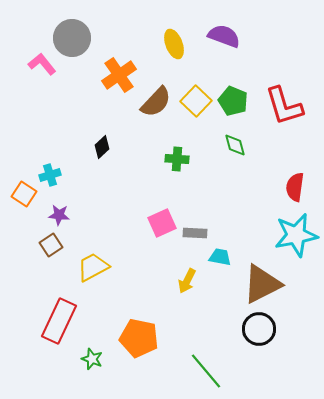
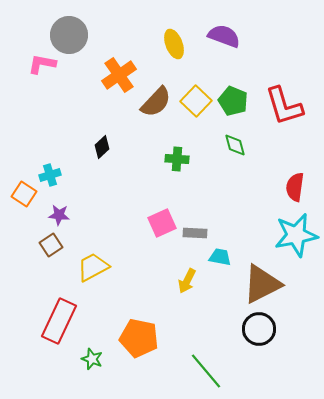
gray circle: moved 3 px left, 3 px up
pink L-shape: rotated 40 degrees counterclockwise
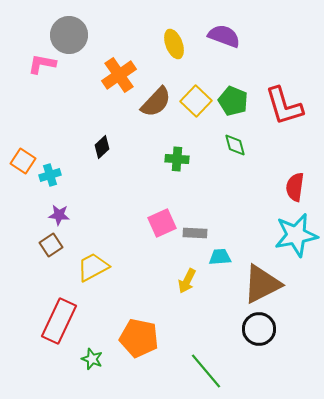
orange square: moved 1 px left, 33 px up
cyan trapezoid: rotated 15 degrees counterclockwise
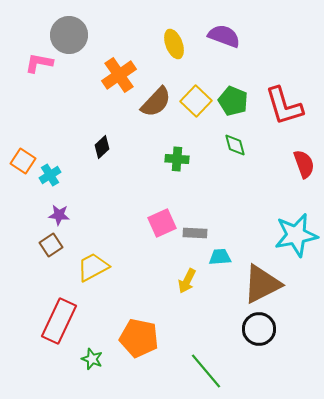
pink L-shape: moved 3 px left, 1 px up
cyan cross: rotated 15 degrees counterclockwise
red semicircle: moved 9 px right, 23 px up; rotated 152 degrees clockwise
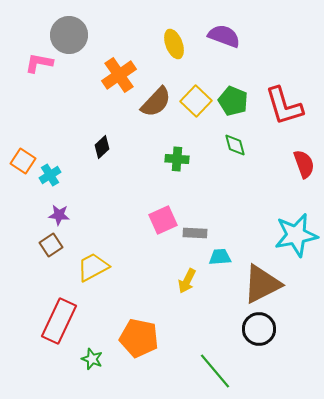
pink square: moved 1 px right, 3 px up
green line: moved 9 px right
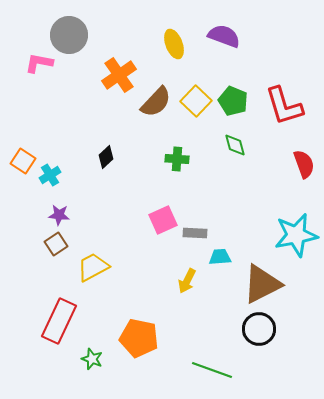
black diamond: moved 4 px right, 10 px down
brown square: moved 5 px right, 1 px up
green line: moved 3 px left, 1 px up; rotated 30 degrees counterclockwise
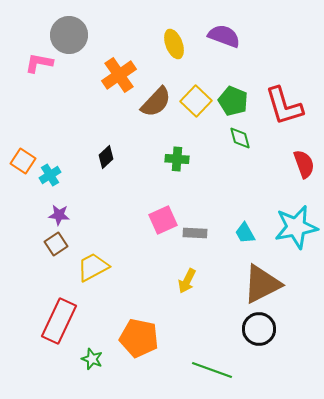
green diamond: moved 5 px right, 7 px up
cyan star: moved 8 px up
cyan trapezoid: moved 25 px right, 24 px up; rotated 115 degrees counterclockwise
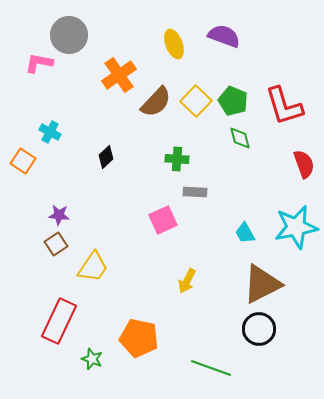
cyan cross: moved 43 px up; rotated 30 degrees counterclockwise
gray rectangle: moved 41 px up
yellow trapezoid: rotated 152 degrees clockwise
green line: moved 1 px left, 2 px up
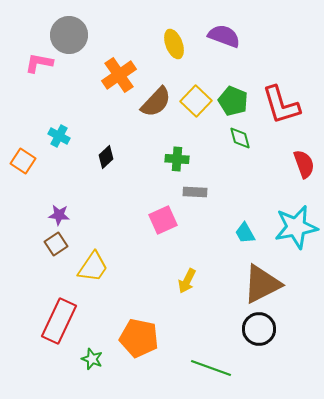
red L-shape: moved 3 px left, 1 px up
cyan cross: moved 9 px right, 4 px down
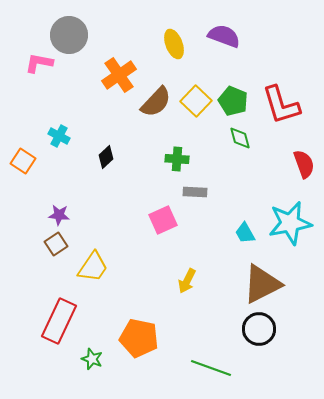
cyan star: moved 6 px left, 4 px up
